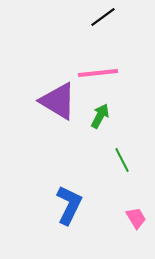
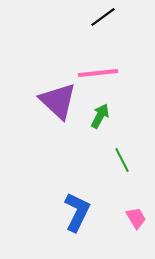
purple triangle: rotated 12 degrees clockwise
blue L-shape: moved 8 px right, 7 px down
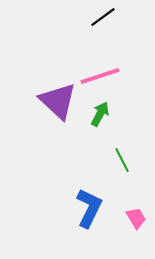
pink line: moved 2 px right, 3 px down; rotated 12 degrees counterclockwise
green arrow: moved 2 px up
blue L-shape: moved 12 px right, 4 px up
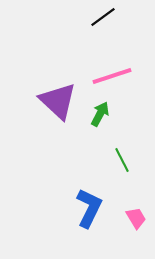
pink line: moved 12 px right
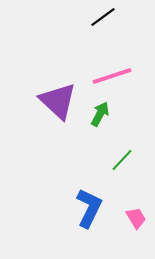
green line: rotated 70 degrees clockwise
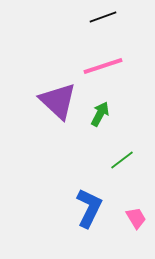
black line: rotated 16 degrees clockwise
pink line: moved 9 px left, 10 px up
green line: rotated 10 degrees clockwise
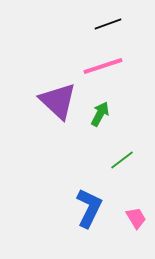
black line: moved 5 px right, 7 px down
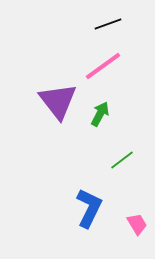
pink line: rotated 18 degrees counterclockwise
purple triangle: rotated 9 degrees clockwise
pink trapezoid: moved 1 px right, 6 px down
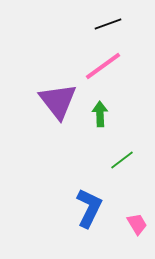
green arrow: rotated 30 degrees counterclockwise
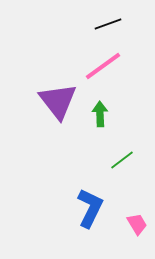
blue L-shape: moved 1 px right
